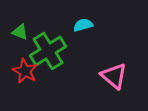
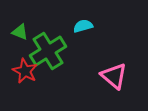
cyan semicircle: moved 1 px down
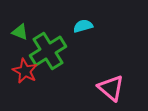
pink triangle: moved 3 px left, 12 px down
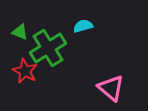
green cross: moved 3 px up
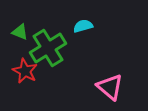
pink triangle: moved 1 px left, 1 px up
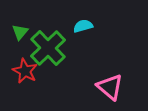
green triangle: rotated 48 degrees clockwise
green cross: rotated 12 degrees counterclockwise
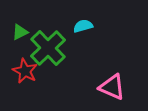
green triangle: rotated 24 degrees clockwise
pink triangle: moved 2 px right; rotated 16 degrees counterclockwise
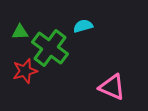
green triangle: rotated 24 degrees clockwise
green cross: moved 2 px right; rotated 9 degrees counterclockwise
red star: rotated 30 degrees clockwise
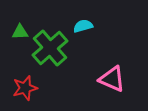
green cross: rotated 12 degrees clockwise
red star: moved 17 px down
pink triangle: moved 8 px up
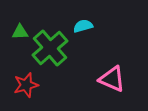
red star: moved 1 px right, 3 px up
